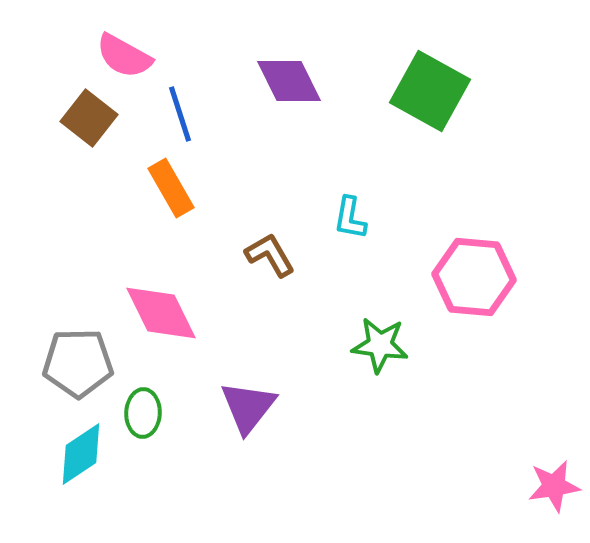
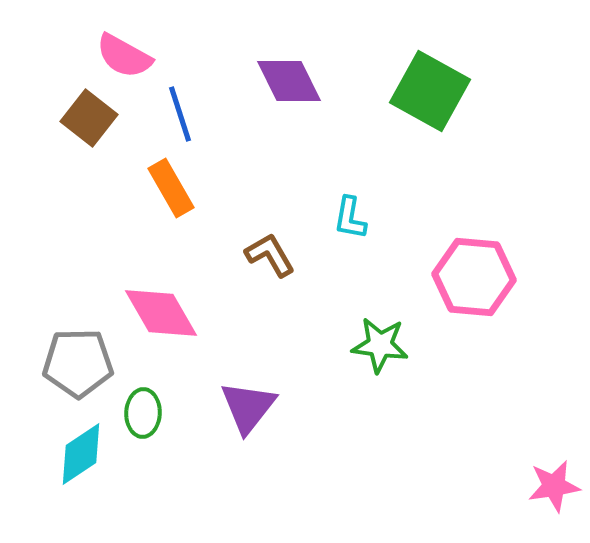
pink diamond: rotated 4 degrees counterclockwise
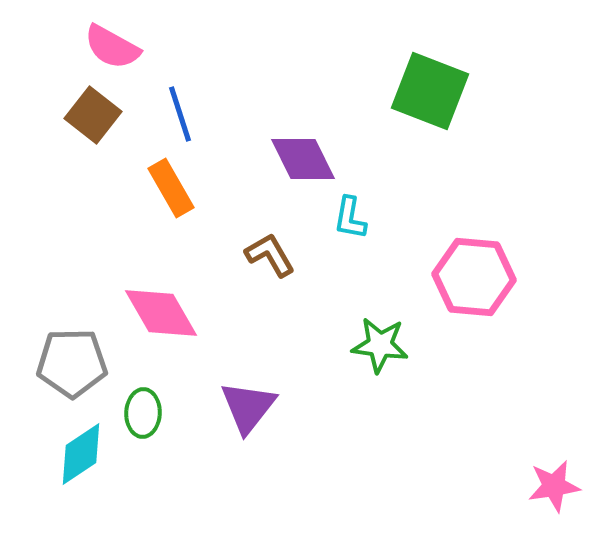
pink semicircle: moved 12 px left, 9 px up
purple diamond: moved 14 px right, 78 px down
green square: rotated 8 degrees counterclockwise
brown square: moved 4 px right, 3 px up
gray pentagon: moved 6 px left
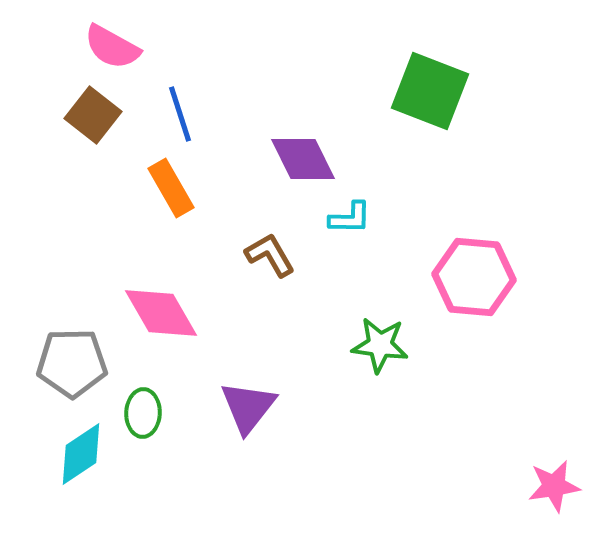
cyan L-shape: rotated 99 degrees counterclockwise
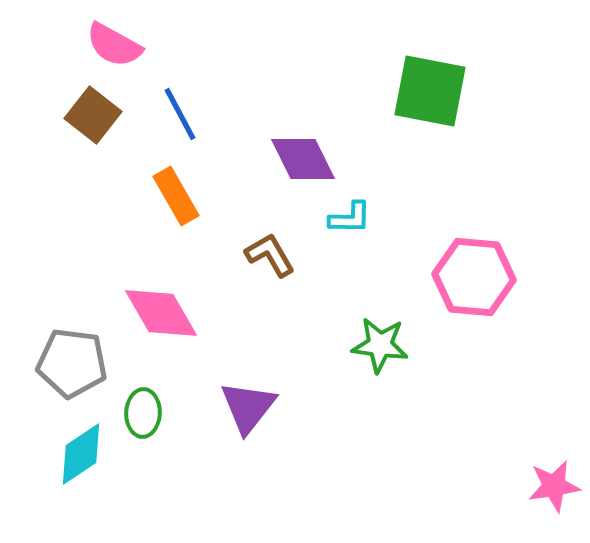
pink semicircle: moved 2 px right, 2 px up
green square: rotated 10 degrees counterclockwise
blue line: rotated 10 degrees counterclockwise
orange rectangle: moved 5 px right, 8 px down
gray pentagon: rotated 8 degrees clockwise
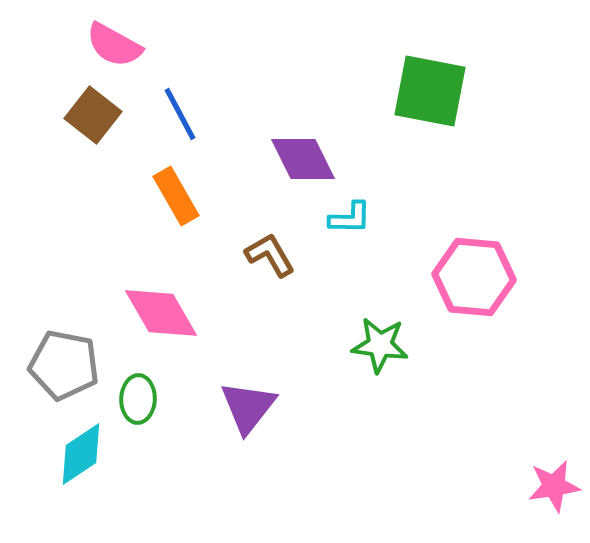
gray pentagon: moved 8 px left, 2 px down; rotated 4 degrees clockwise
green ellipse: moved 5 px left, 14 px up
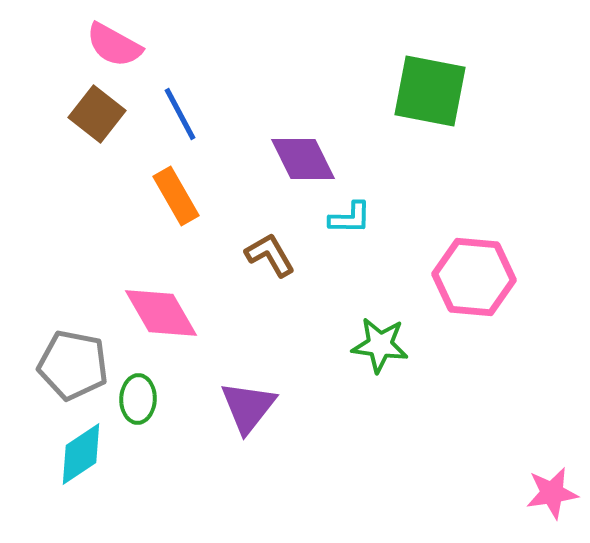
brown square: moved 4 px right, 1 px up
gray pentagon: moved 9 px right
pink star: moved 2 px left, 7 px down
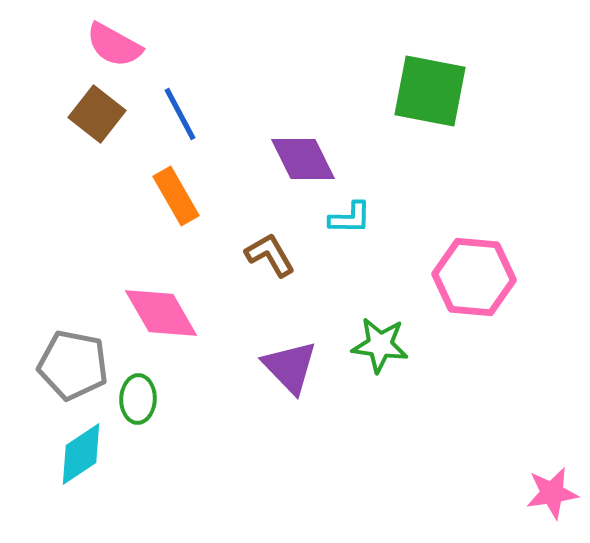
purple triangle: moved 42 px right, 40 px up; rotated 22 degrees counterclockwise
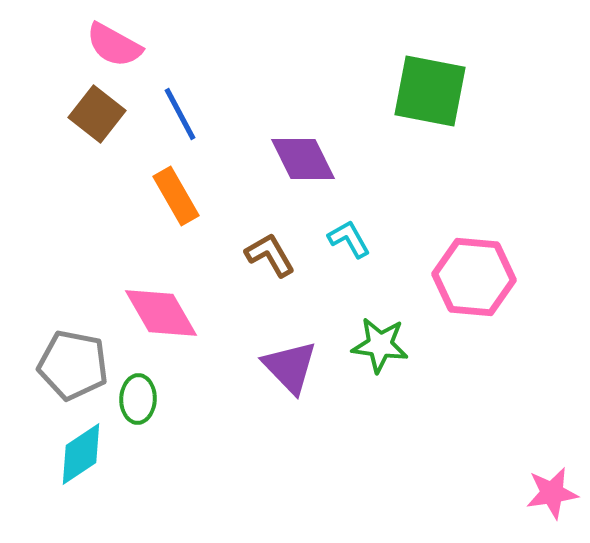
cyan L-shape: moved 1 px left, 21 px down; rotated 120 degrees counterclockwise
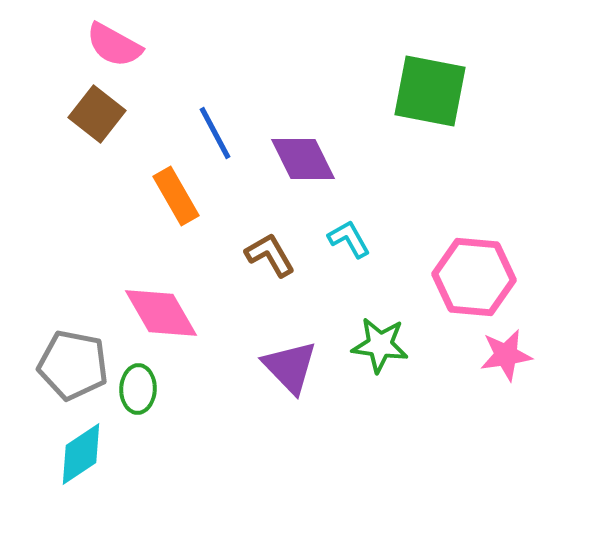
blue line: moved 35 px right, 19 px down
green ellipse: moved 10 px up
pink star: moved 46 px left, 138 px up
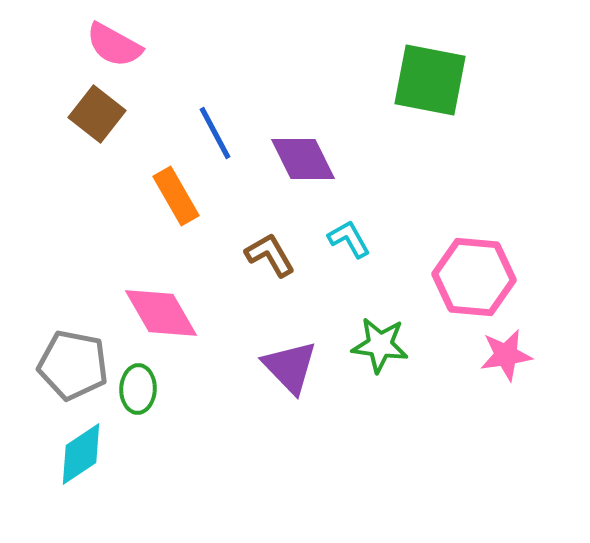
green square: moved 11 px up
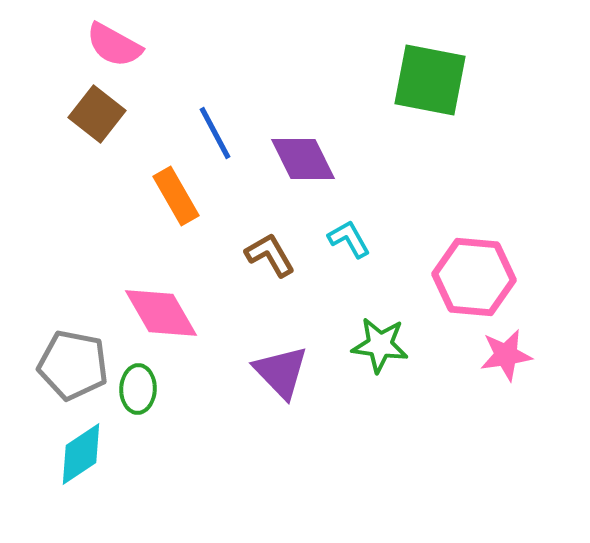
purple triangle: moved 9 px left, 5 px down
